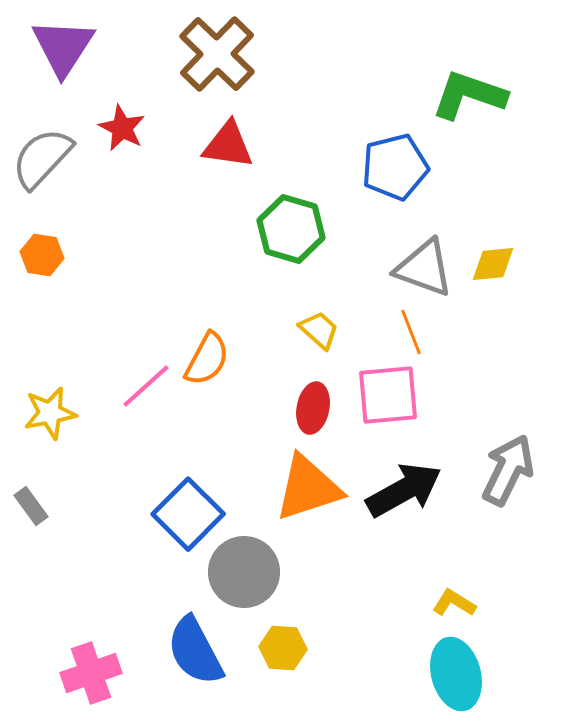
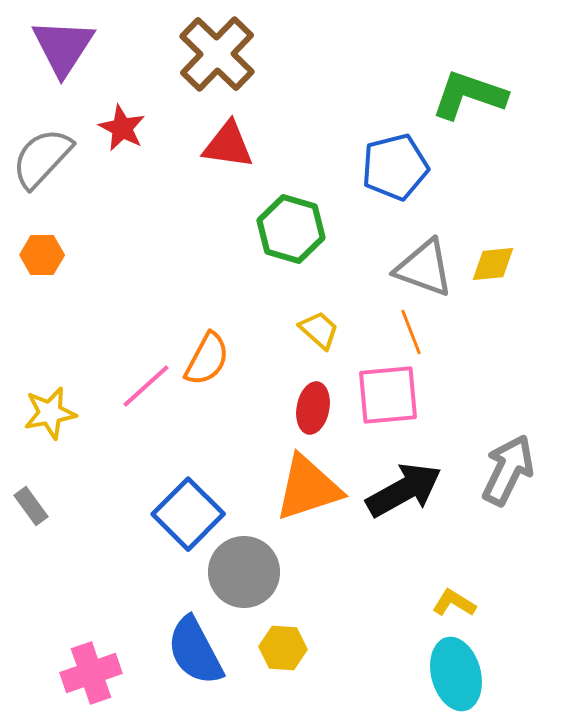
orange hexagon: rotated 9 degrees counterclockwise
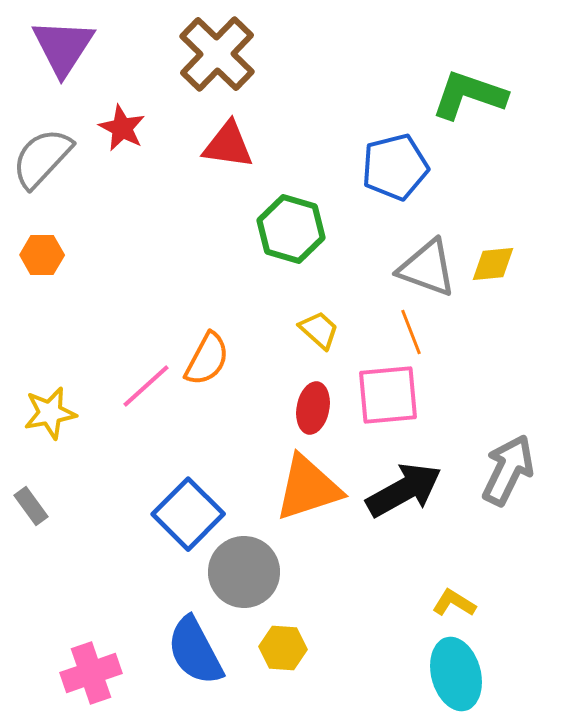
gray triangle: moved 3 px right
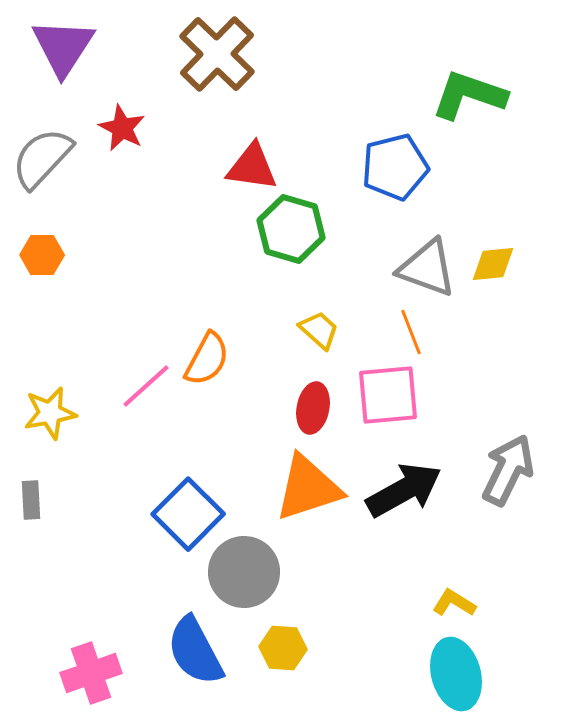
red triangle: moved 24 px right, 22 px down
gray rectangle: moved 6 px up; rotated 33 degrees clockwise
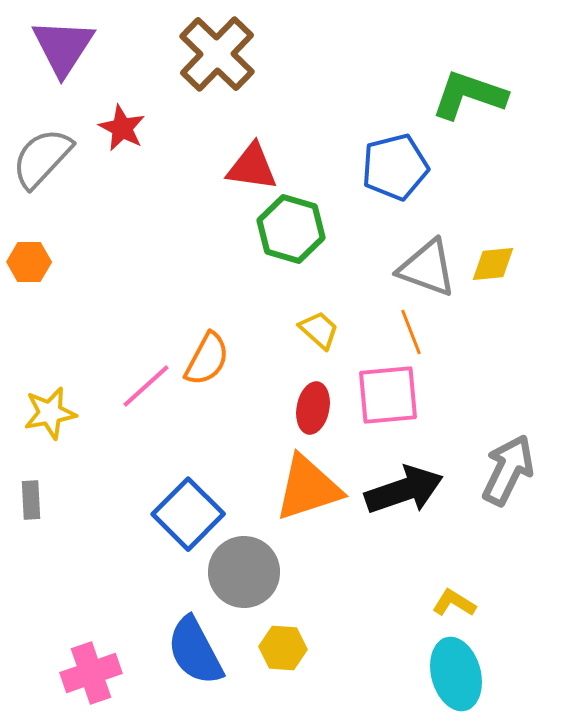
orange hexagon: moved 13 px left, 7 px down
black arrow: rotated 10 degrees clockwise
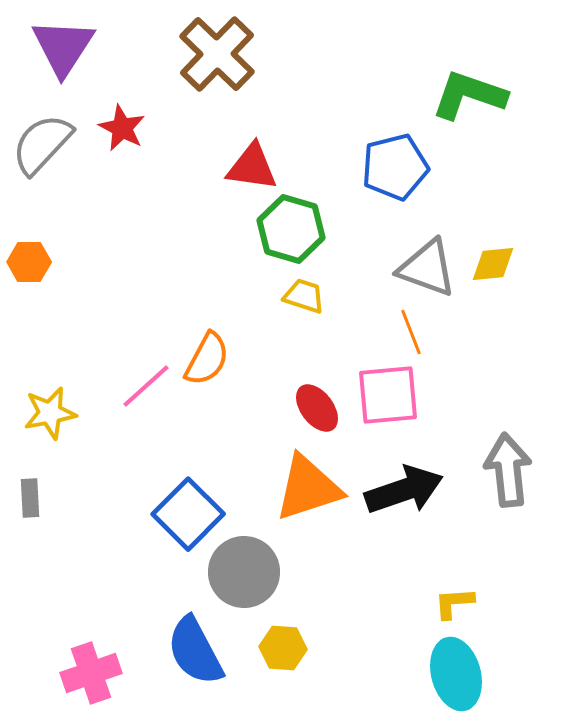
gray semicircle: moved 14 px up
yellow trapezoid: moved 15 px left, 34 px up; rotated 24 degrees counterclockwise
red ellipse: moved 4 px right; rotated 48 degrees counterclockwise
gray arrow: rotated 32 degrees counterclockwise
gray rectangle: moved 1 px left, 2 px up
yellow L-shape: rotated 36 degrees counterclockwise
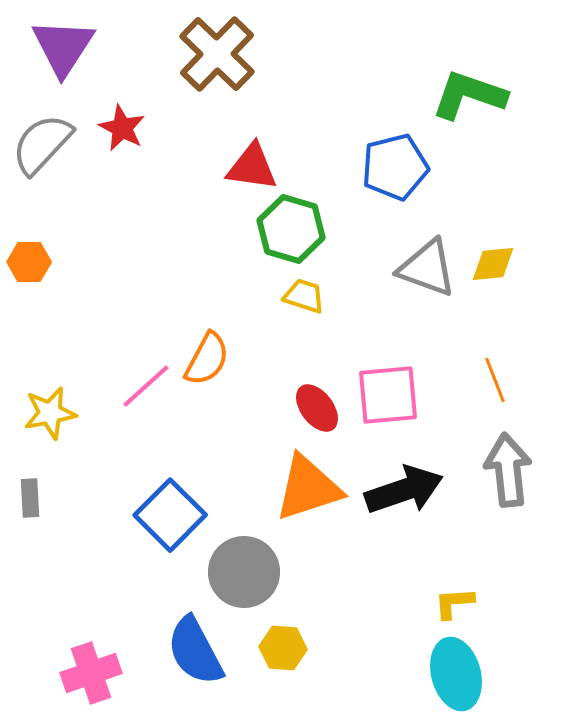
orange line: moved 84 px right, 48 px down
blue square: moved 18 px left, 1 px down
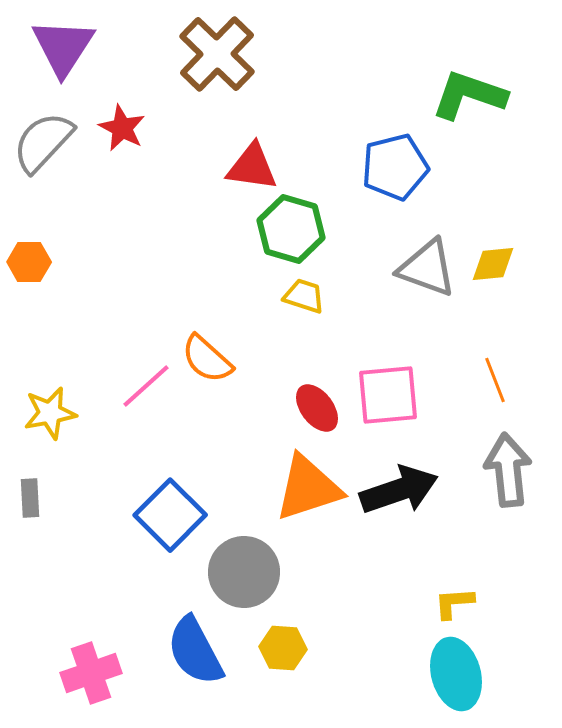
gray semicircle: moved 1 px right, 2 px up
orange semicircle: rotated 104 degrees clockwise
black arrow: moved 5 px left
